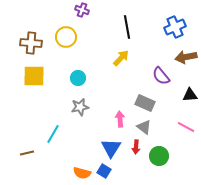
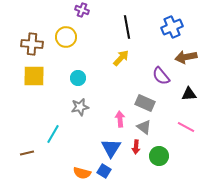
blue cross: moved 3 px left
brown cross: moved 1 px right, 1 px down
black triangle: moved 1 px left, 1 px up
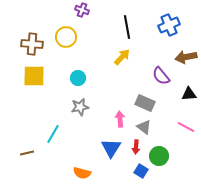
blue cross: moved 3 px left, 2 px up
yellow arrow: moved 1 px right, 1 px up
blue square: moved 37 px right
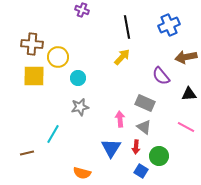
yellow circle: moved 8 px left, 20 px down
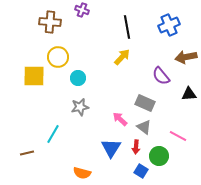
brown cross: moved 18 px right, 22 px up
pink arrow: rotated 42 degrees counterclockwise
pink line: moved 8 px left, 9 px down
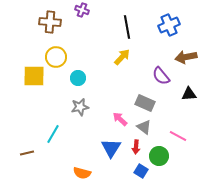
yellow circle: moved 2 px left
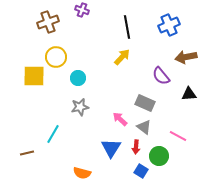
brown cross: moved 2 px left; rotated 25 degrees counterclockwise
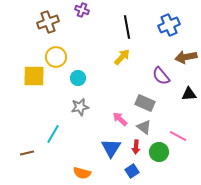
green circle: moved 4 px up
blue square: moved 9 px left; rotated 24 degrees clockwise
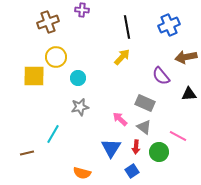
purple cross: rotated 16 degrees counterclockwise
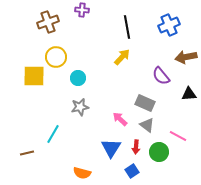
gray triangle: moved 3 px right, 2 px up
